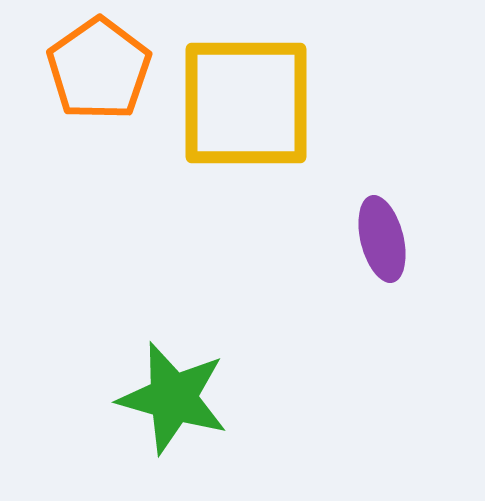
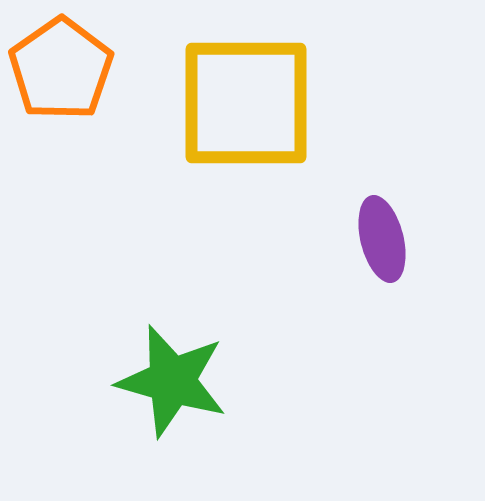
orange pentagon: moved 38 px left
green star: moved 1 px left, 17 px up
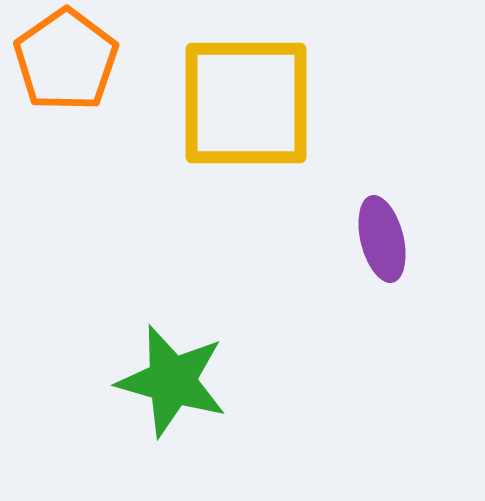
orange pentagon: moved 5 px right, 9 px up
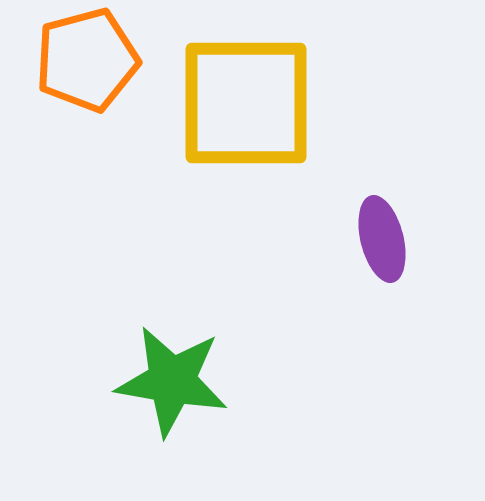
orange pentagon: moved 21 px right; rotated 20 degrees clockwise
green star: rotated 6 degrees counterclockwise
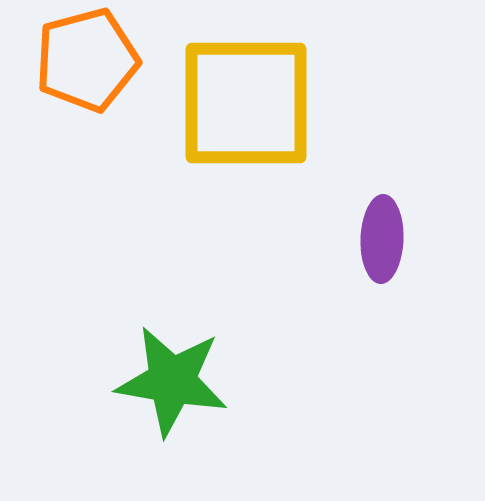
purple ellipse: rotated 16 degrees clockwise
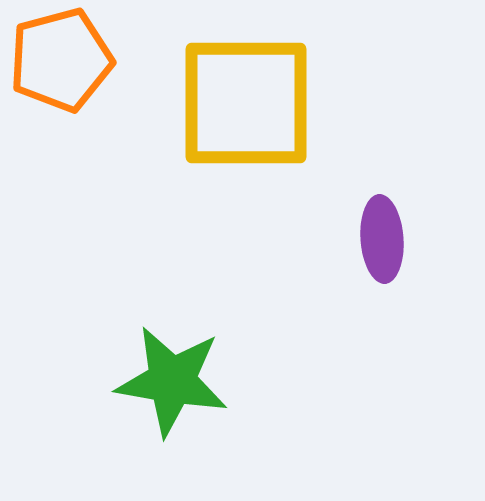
orange pentagon: moved 26 px left
purple ellipse: rotated 6 degrees counterclockwise
